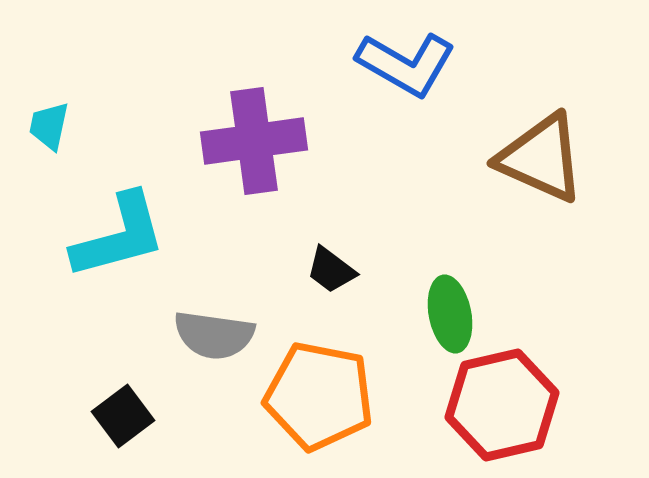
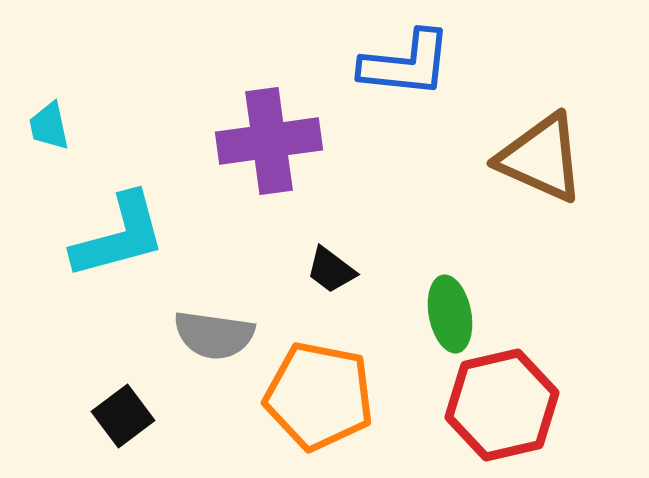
blue L-shape: rotated 24 degrees counterclockwise
cyan trapezoid: rotated 24 degrees counterclockwise
purple cross: moved 15 px right
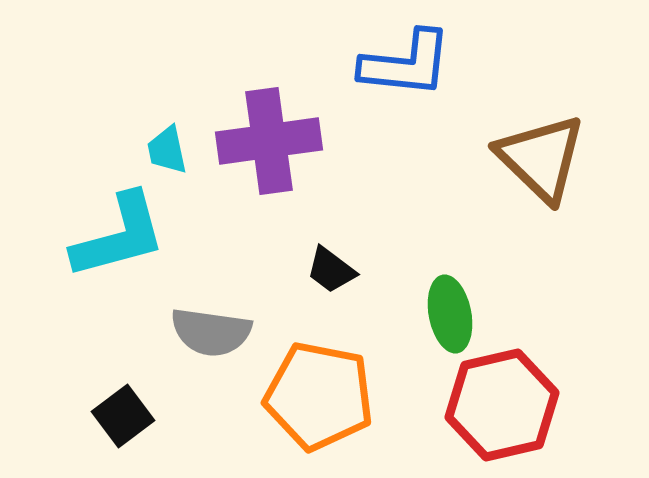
cyan trapezoid: moved 118 px right, 24 px down
brown triangle: rotated 20 degrees clockwise
gray semicircle: moved 3 px left, 3 px up
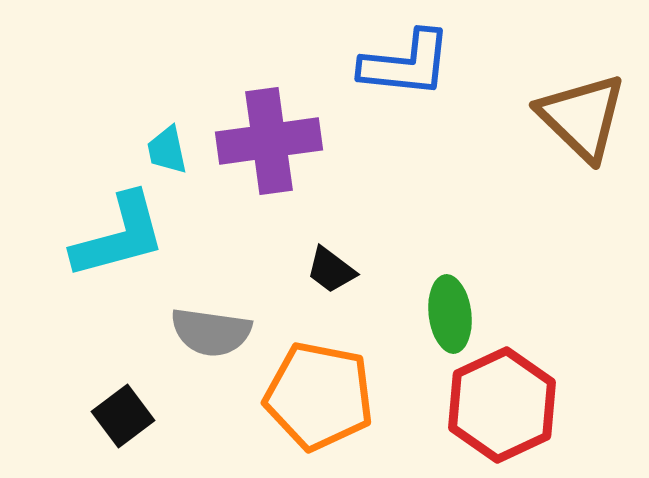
brown triangle: moved 41 px right, 41 px up
green ellipse: rotated 4 degrees clockwise
red hexagon: rotated 12 degrees counterclockwise
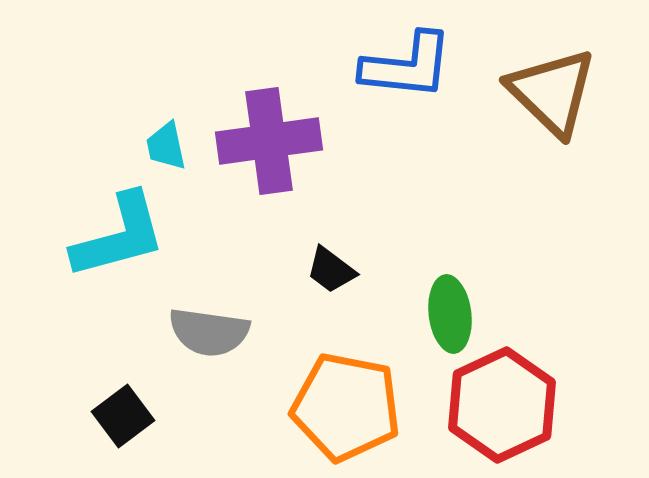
blue L-shape: moved 1 px right, 2 px down
brown triangle: moved 30 px left, 25 px up
cyan trapezoid: moved 1 px left, 4 px up
gray semicircle: moved 2 px left
orange pentagon: moved 27 px right, 11 px down
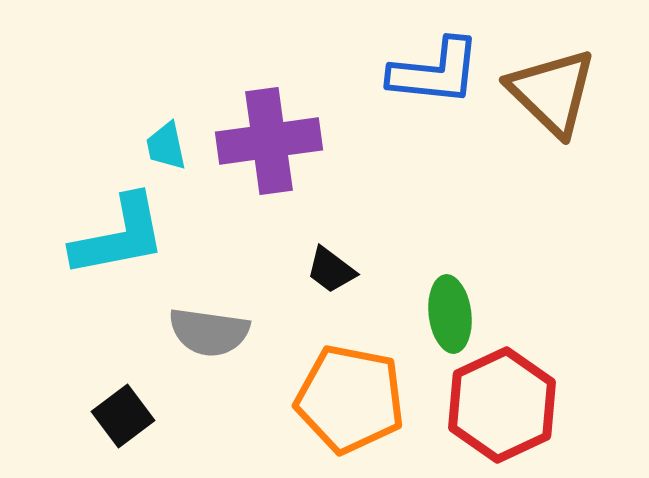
blue L-shape: moved 28 px right, 6 px down
cyan L-shape: rotated 4 degrees clockwise
orange pentagon: moved 4 px right, 8 px up
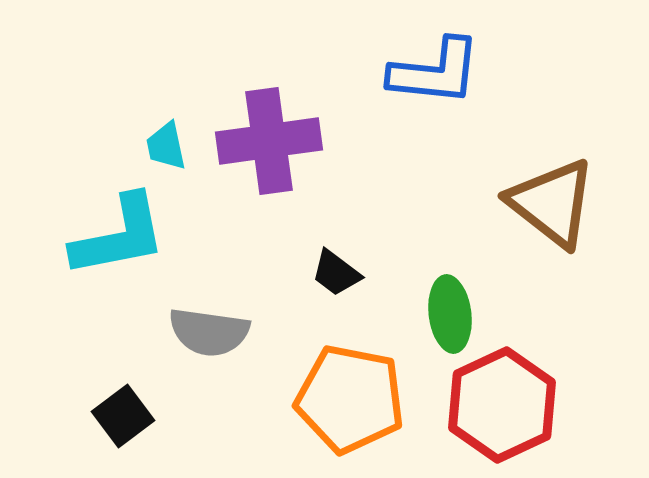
brown triangle: moved 111 px down; rotated 6 degrees counterclockwise
black trapezoid: moved 5 px right, 3 px down
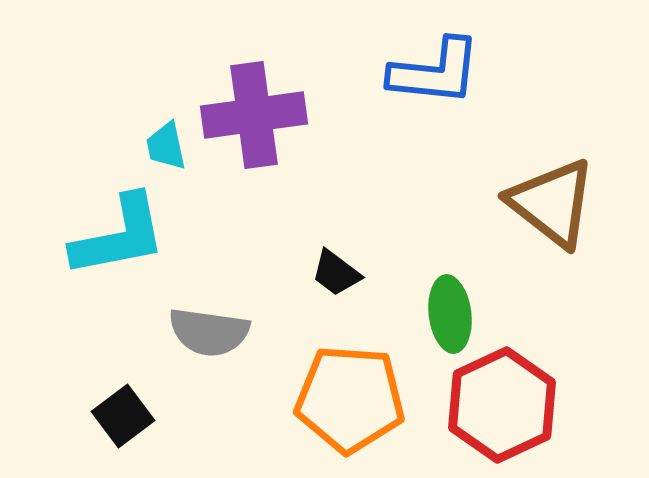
purple cross: moved 15 px left, 26 px up
orange pentagon: rotated 7 degrees counterclockwise
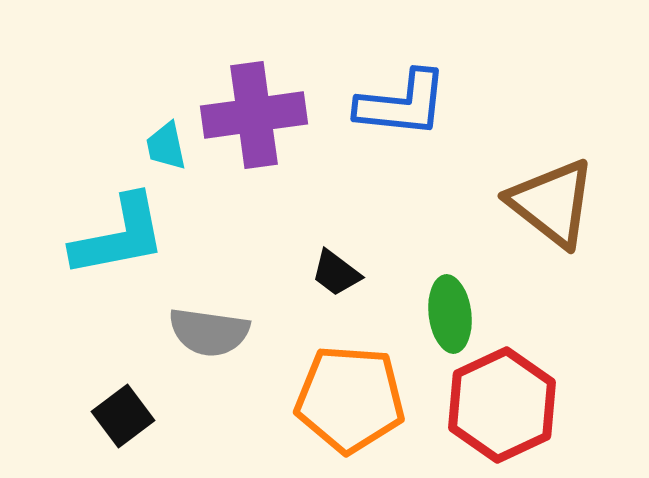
blue L-shape: moved 33 px left, 32 px down
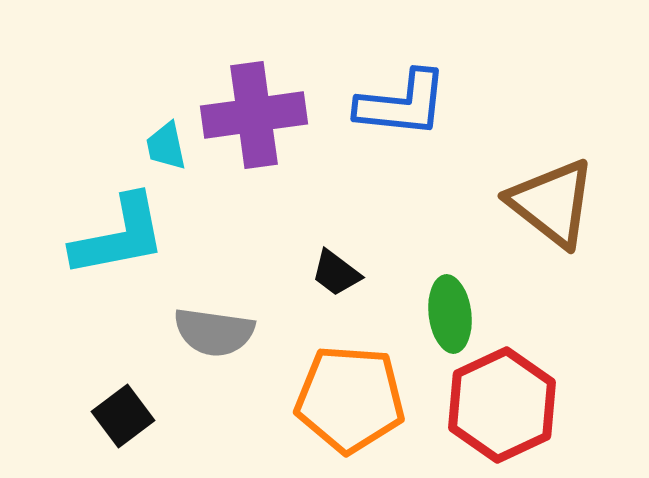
gray semicircle: moved 5 px right
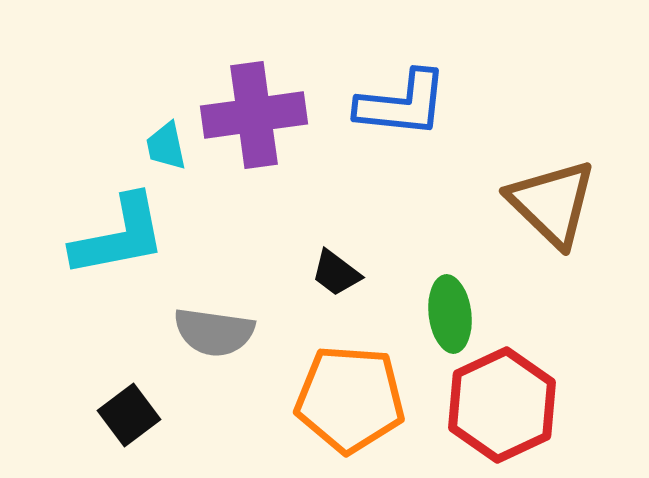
brown triangle: rotated 6 degrees clockwise
black square: moved 6 px right, 1 px up
